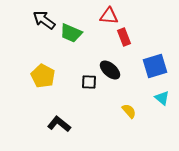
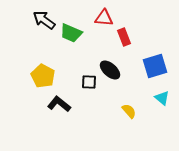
red triangle: moved 5 px left, 2 px down
black L-shape: moved 20 px up
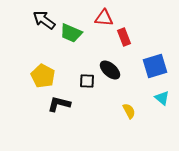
black square: moved 2 px left, 1 px up
black L-shape: rotated 25 degrees counterclockwise
yellow semicircle: rotated 14 degrees clockwise
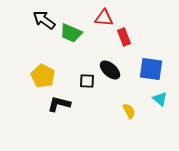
blue square: moved 4 px left, 3 px down; rotated 25 degrees clockwise
cyan triangle: moved 2 px left, 1 px down
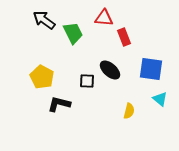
green trapezoid: moved 2 px right; rotated 140 degrees counterclockwise
yellow pentagon: moved 1 px left, 1 px down
yellow semicircle: rotated 42 degrees clockwise
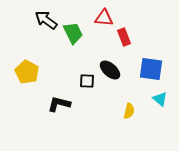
black arrow: moved 2 px right
yellow pentagon: moved 15 px left, 5 px up
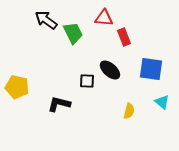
yellow pentagon: moved 10 px left, 15 px down; rotated 15 degrees counterclockwise
cyan triangle: moved 2 px right, 3 px down
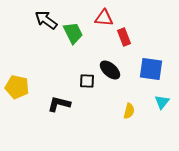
cyan triangle: rotated 28 degrees clockwise
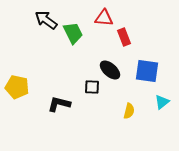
blue square: moved 4 px left, 2 px down
black square: moved 5 px right, 6 px down
cyan triangle: rotated 14 degrees clockwise
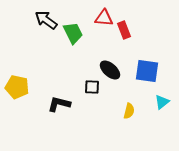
red rectangle: moved 7 px up
